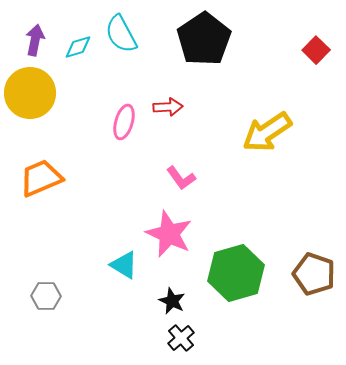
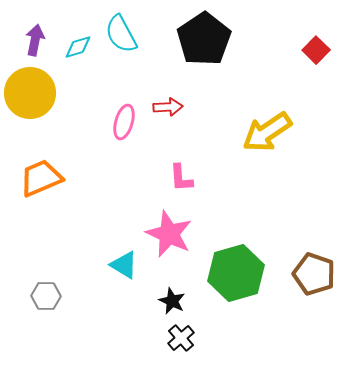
pink L-shape: rotated 32 degrees clockwise
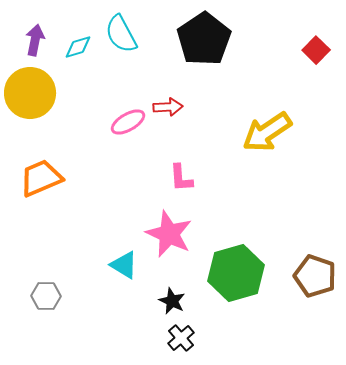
pink ellipse: moved 4 px right; rotated 44 degrees clockwise
brown pentagon: moved 1 px right, 2 px down
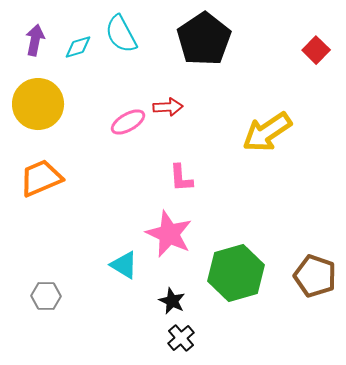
yellow circle: moved 8 px right, 11 px down
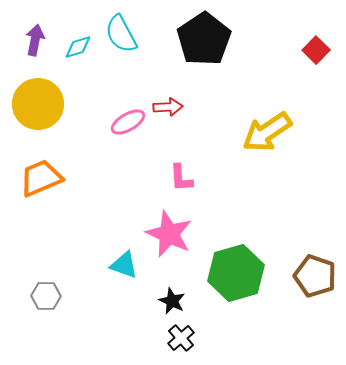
cyan triangle: rotated 12 degrees counterclockwise
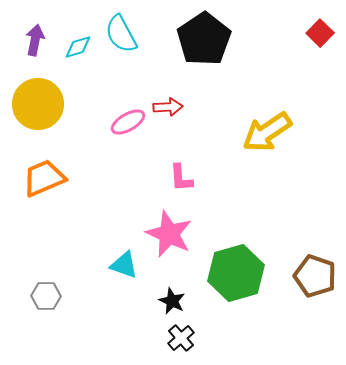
red square: moved 4 px right, 17 px up
orange trapezoid: moved 3 px right
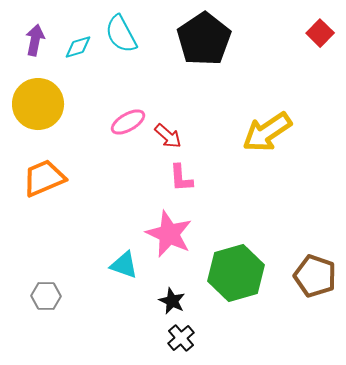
red arrow: moved 29 px down; rotated 44 degrees clockwise
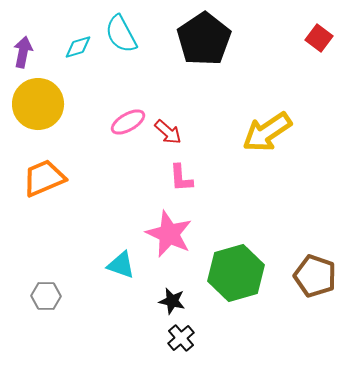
red square: moved 1 px left, 5 px down; rotated 8 degrees counterclockwise
purple arrow: moved 12 px left, 12 px down
red arrow: moved 4 px up
cyan triangle: moved 3 px left
black star: rotated 12 degrees counterclockwise
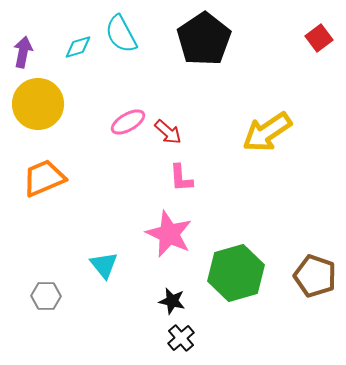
red square: rotated 16 degrees clockwise
cyan triangle: moved 17 px left; rotated 32 degrees clockwise
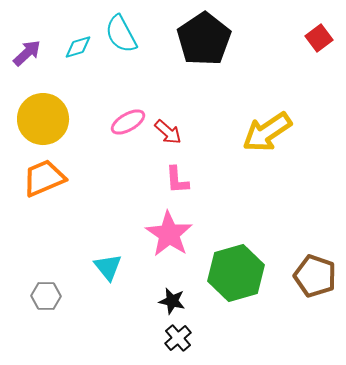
purple arrow: moved 4 px right, 1 px down; rotated 36 degrees clockwise
yellow circle: moved 5 px right, 15 px down
pink L-shape: moved 4 px left, 2 px down
pink star: rotated 9 degrees clockwise
cyan triangle: moved 4 px right, 2 px down
black cross: moved 3 px left
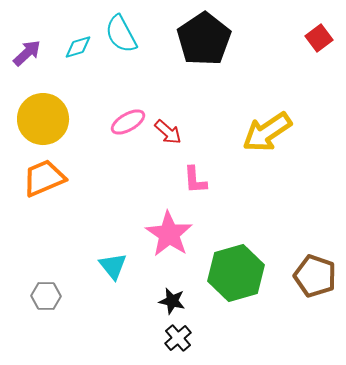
pink L-shape: moved 18 px right
cyan triangle: moved 5 px right, 1 px up
